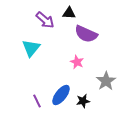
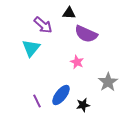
purple arrow: moved 2 px left, 5 px down
gray star: moved 2 px right, 1 px down
black star: moved 4 px down
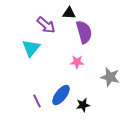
purple arrow: moved 3 px right
purple semicircle: moved 2 px left, 2 px up; rotated 130 degrees counterclockwise
pink star: rotated 24 degrees counterclockwise
gray star: moved 2 px right, 5 px up; rotated 24 degrees counterclockwise
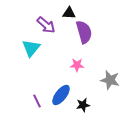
pink star: moved 3 px down
gray star: moved 3 px down
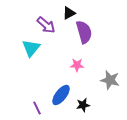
black triangle: rotated 32 degrees counterclockwise
purple line: moved 7 px down
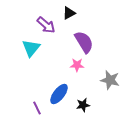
purple semicircle: moved 10 px down; rotated 15 degrees counterclockwise
blue ellipse: moved 2 px left, 1 px up
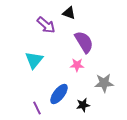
black triangle: rotated 48 degrees clockwise
cyan triangle: moved 3 px right, 12 px down
gray star: moved 6 px left, 3 px down; rotated 18 degrees counterclockwise
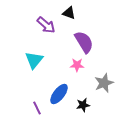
gray star: rotated 18 degrees counterclockwise
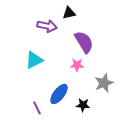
black triangle: rotated 32 degrees counterclockwise
purple arrow: moved 1 px right, 1 px down; rotated 30 degrees counterclockwise
cyan triangle: rotated 24 degrees clockwise
black star: rotated 16 degrees clockwise
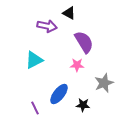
black triangle: rotated 40 degrees clockwise
purple line: moved 2 px left
